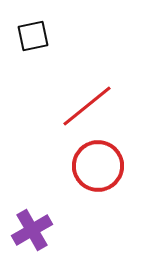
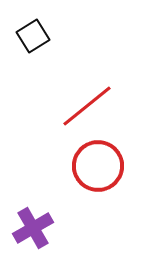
black square: rotated 20 degrees counterclockwise
purple cross: moved 1 px right, 2 px up
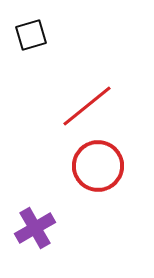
black square: moved 2 px left, 1 px up; rotated 16 degrees clockwise
purple cross: moved 2 px right
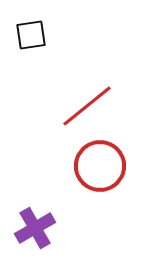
black square: rotated 8 degrees clockwise
red circle: moved 2 px right
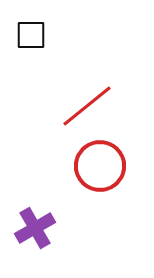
black square: rotated 8 degrees clockwise
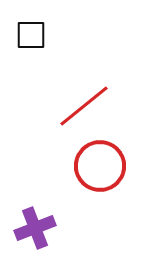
red line: moved 3 px left
purple cross: rotated 9 degrees clockwise
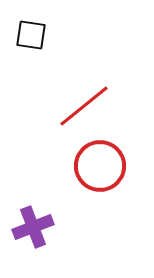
black square: rotated 8 degrees clockwise
purple cross: moved 2 px left, 1 px up
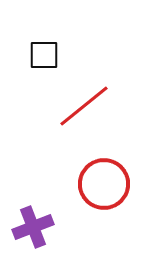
black square: moved 13 px right, 20 px down; rotated 8 degrees counterclockwise
red circle: moved 4 px right, 18 px down
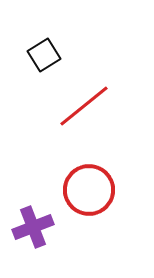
black square: rotated 32 degrees counterclockwise
red circle: moved 15 px left, 6 px down
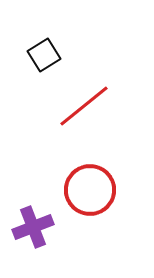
red circle: moved 1 px right
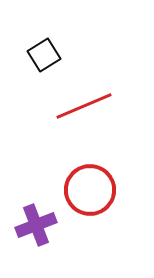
red line: rotated 16 degrees clockwise
purple cross: moved 3 px right, 2 px up
